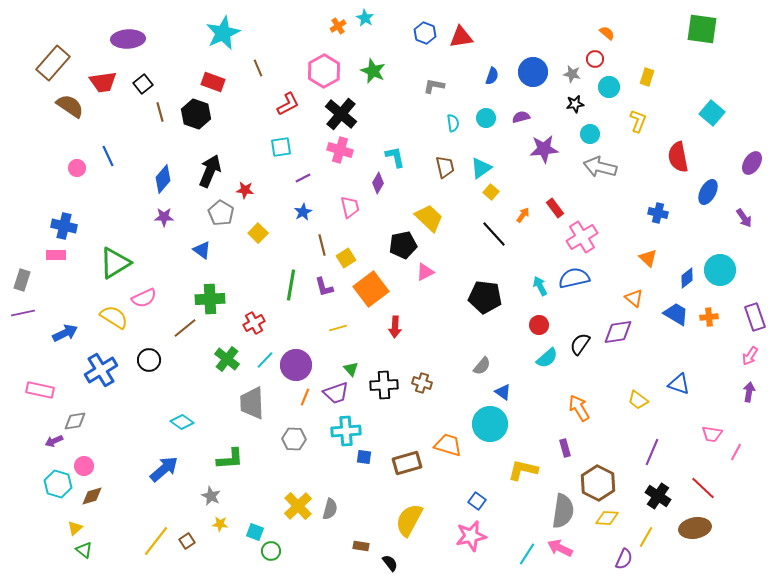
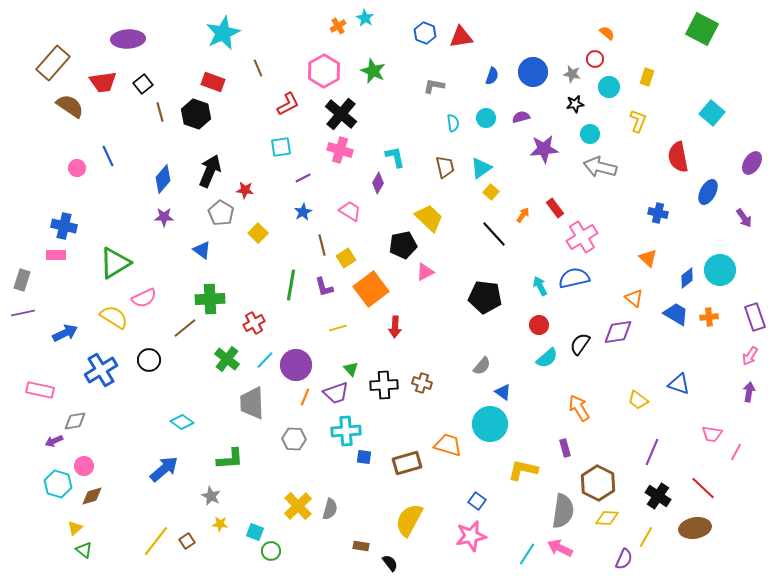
green square at (702, 29): rotated 20 degrees clockwise
pink trapezoid at (350, 207): moved 4 px down; rotated 45 degrees counterclockwise
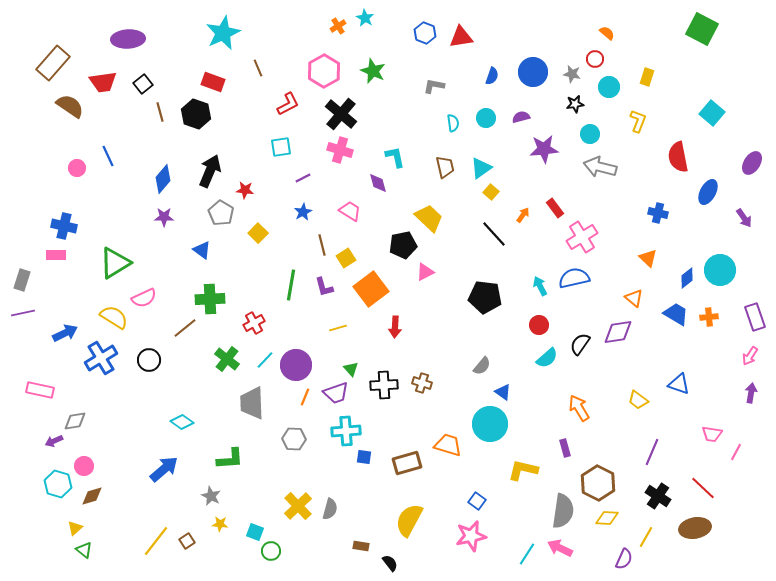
purple diamond at (378, 183): rotated 45 degrees counterclockwise
blue cross at (101, 370): moved 12 px up
purple arrow at (749, 392): moved 2 px right, 1 px down
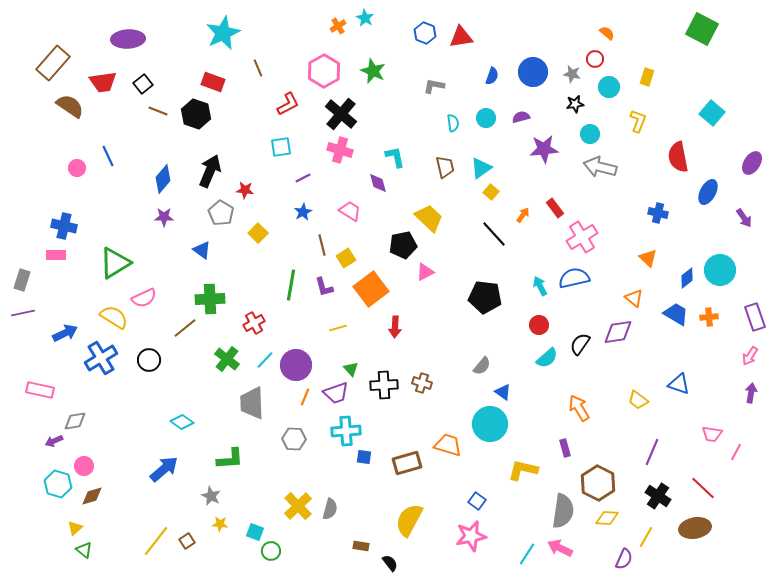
brown line at (160, 112): moved 2 px left, 1 px up; rotated 54 degrees counterclockwise
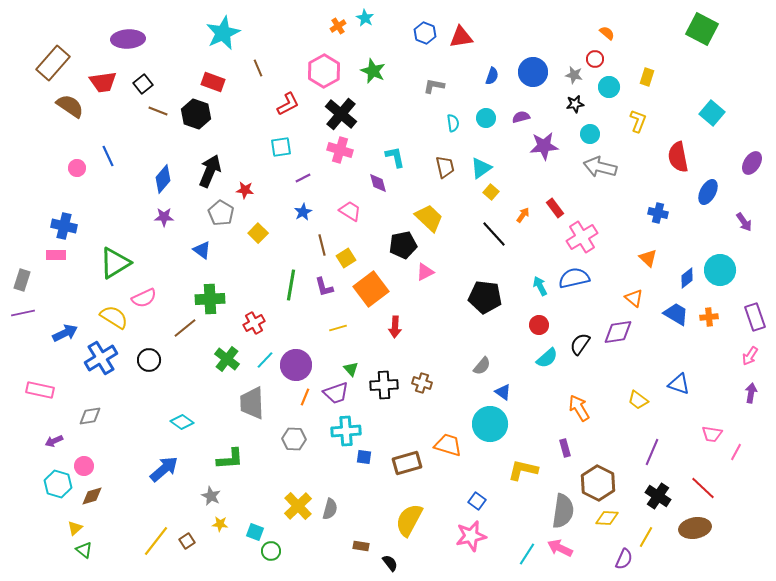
gray star at (572, 74): moved 2 px right, 1 px down
purple star at (544, 149): moved 3 px up
purple arrow at (744, 218): moved 4 px down
gray diamond at (75, 421): moved 15 px right, 5 px up
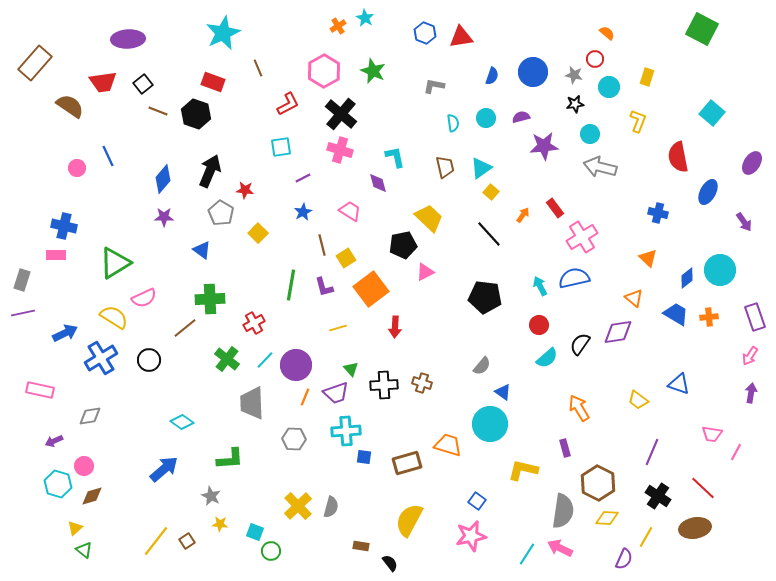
brown rectangle at (53, 63): moved 18 px left
black line at (494, 234): moved 5 px left
gray semicircle at (330, 509): moved 1 px right, 2 px up
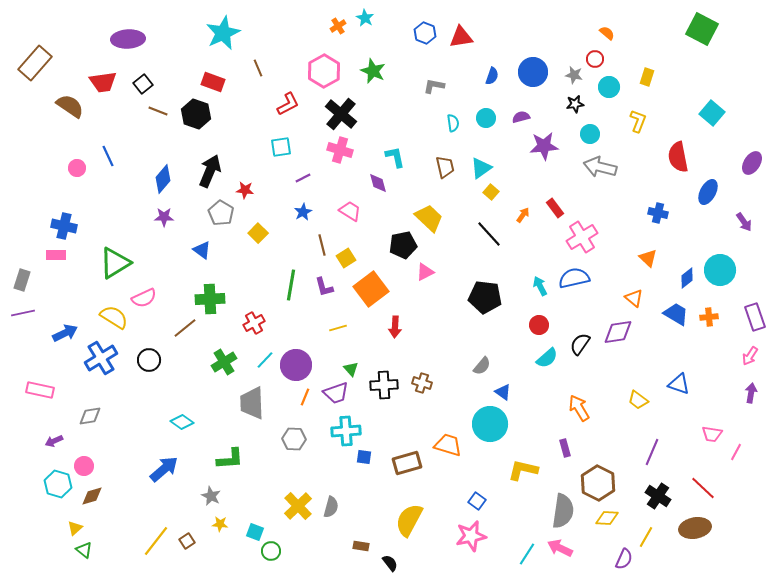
green cross at (227, 359): moved 3 px left, 3 px down; rotated 20 degrees clockwise
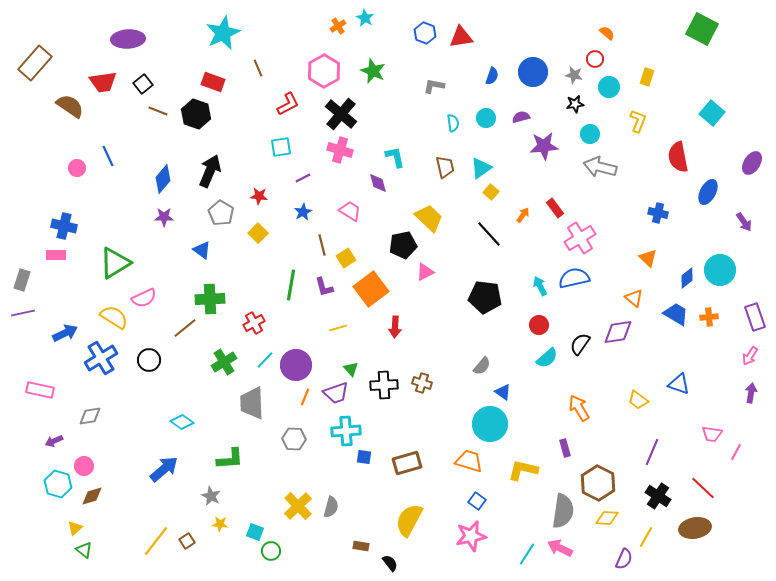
red star at (245, 190): moved 14 px right, 6 px down
pink cross at (582, 237): moved 2 px left, 1 px down
orange trapezoid at (448, 445): moved 21 px right, 16 px down
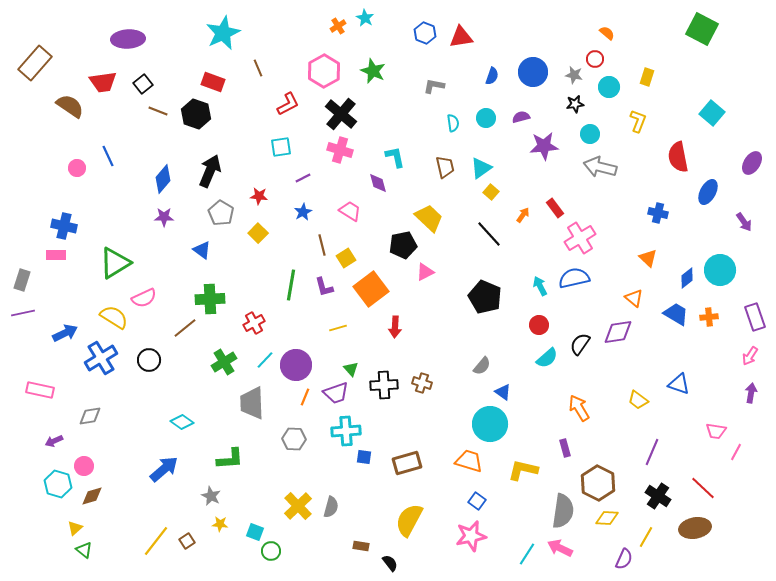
black pentagon at (485, 297): rotated 16 degrees clockwise
pink trapezoid at (712, 434): moved 4 px right, 3 px up
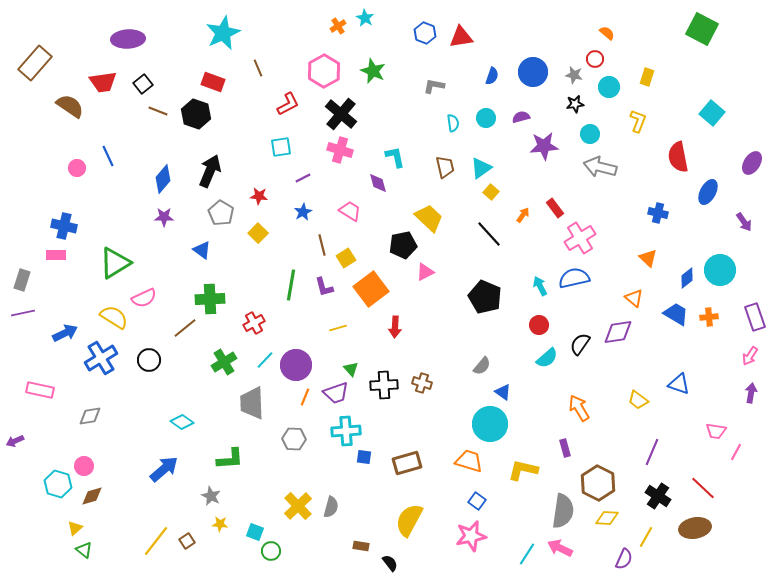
purple arrow at (54, 441): moved 39 px left
